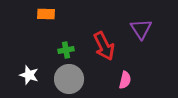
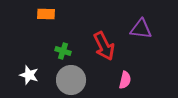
purple triangle: rotated 50 degrees counterclockwise
green cross: moved 3 px left, 1 px down; rotated 28 degrees clockwise
gray circle: moved 2 px right, 1 px down
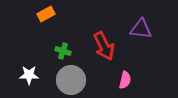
orange rectangle: rotated 30 degrees counterclockwise
white star: rotated 18 degrees counterclockwise
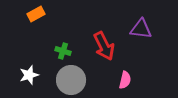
orange rectangle: moved 10 px left
white star: rotated 18 degrees counterclockwise
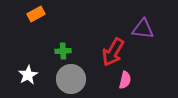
purple triangle: moved 2 px right
red arrow: moved 9 px right, 6 px down; rotated 56 degrees clockwise
green cross: rotated 21 degrees counterclockwise
white star: moved 1 px left; rotated 12 degrees counterclockwise
gray circle: moved 1 px up
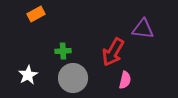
gray circle: moved 2 px right, 1 px up
